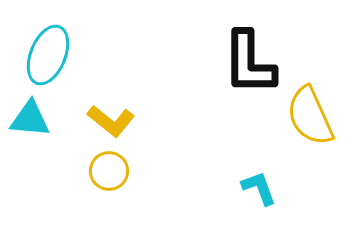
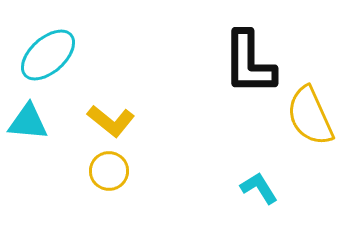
cyan ellipse: rotated 26 degrees clockwise
cyan triangle: moved 2 px left, 3 px down
cyan L-shape: rotated 12 degrees counterclockwise
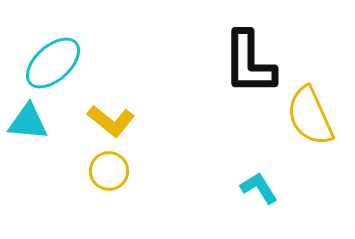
cyan ellipse: moved 5 px right, 8 px down
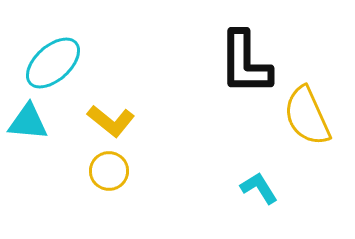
black L-shape: moved 4 px left
yellow semicircle: moved 3 px left
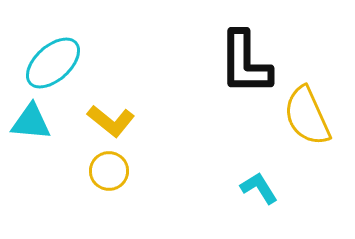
cyan triangle: moved 3 px right
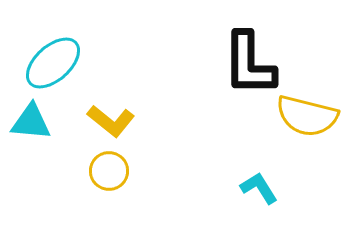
black L-shape: moved 4 px right, 1 px down
yellow semicircle: rotated 52 degrees counterclockwise
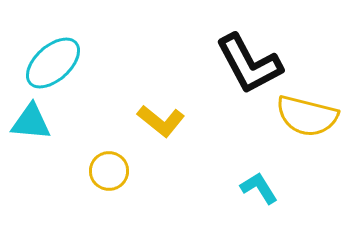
black L-shape: rotated 28 degrees counterclockwise
yellow L-shape: moved 50 px right
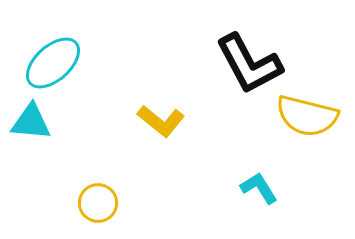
yellow circle: moved 11 px left, 32 px down
